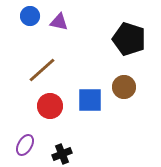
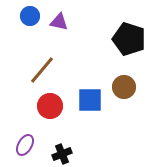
brown line: rotated 8 degrees counterclockwise
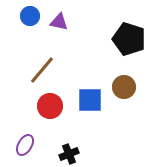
black cross: moved 7 px right
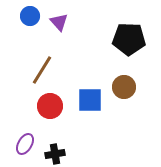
purple triangle: rotated 36 degrees clockwise
black pentagon: rotated 16 degrees counterclockwise
brown line: rotated 8 degrees counterclockwise
purple ellipse: moved 1 px up
black cross: moved 14 px left; rotated 12 degrees clockwise
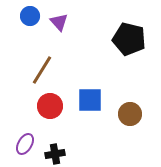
black pentagon: rotated 12 degrees clockwise
brown circle: moved 6 px right, 27 px down
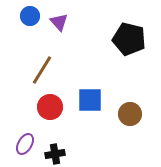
red circle: moved 1 px down
